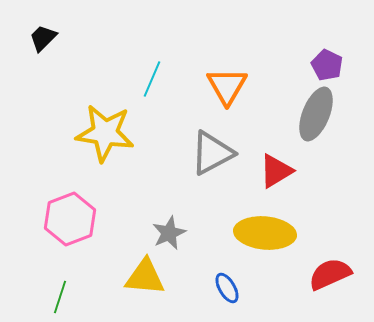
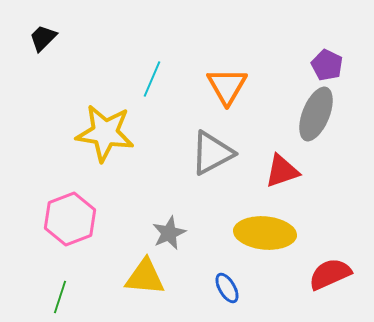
red triangle: moved 6 px right; rotated 12 degrees clockwise
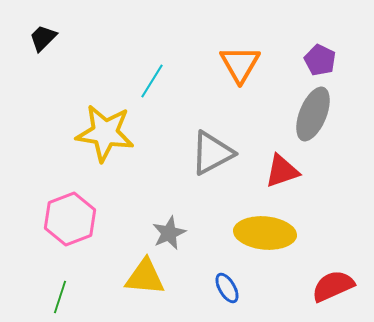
purple pentagon: moved 7 px left, 5 px up
cyan line: moved 2 px down; rotated 9 degrees clockwise
orange triangle: moved 13 px right, 22 px up
gray ellipse: moved 3 px left
red semicircle: moved 3 px right, 12 px down
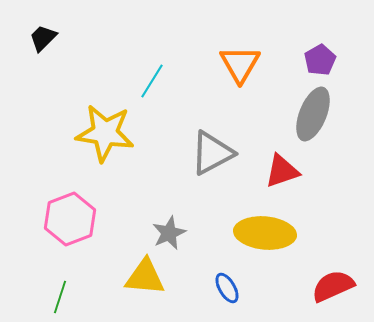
purple pentagon: rotated 16 degrees clockwise
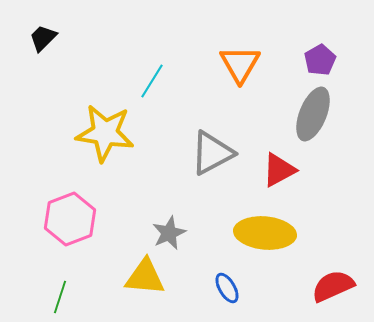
red triangle: moved 3 px left, 1 px up; rotated 9 degrees counterclockwise
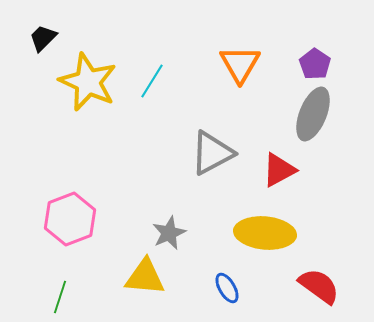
purple pentagon: moved 5 px left, 4 px down; rotated 8 degrees counterclockwise
yellow star: moved 17 px left, 51 px up; rotated 16 degrees clockwise
red semicircle: moved 14 px left; rotated 60 degrees clockwise
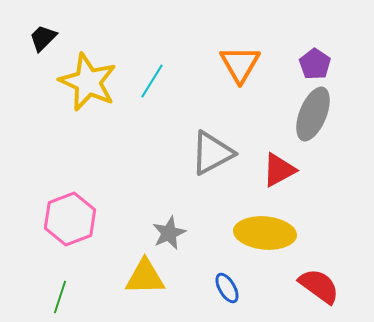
yellow triangle: rotated 6 degrees counterclockwise
